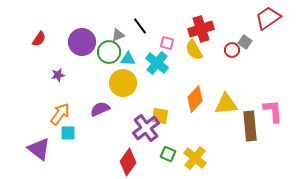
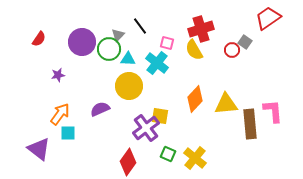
gray triangle: rotated 24 degrees counterclockwise
green circle: moved 3 px up
yellow circle: moved 6 px right, 3 px down
brown rectangle: moved 2 px up
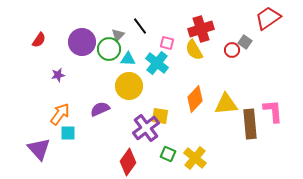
red semicircle: moved 1 px down
purple triangle: rotated 10 degrees clockwise
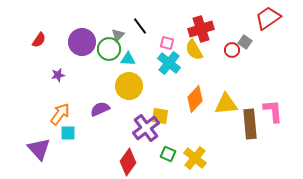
cyan cross: moved 12 px right
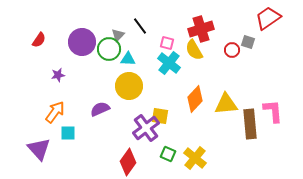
gray square: moved 3 px right; rotated 16 degrees counterclockwise
orange arrow: moved 5 px left, 2 px up
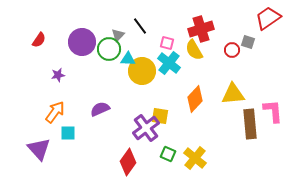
yellow circle: moved 13 px right, 15 px up
yellow triangle: moved 7 px right, 10 px up
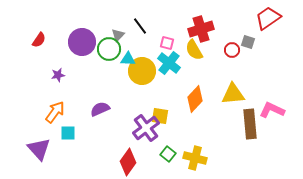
pink L-shape: moved 1 px left, 1 px up; rotated 60 degrees counterclockwise
green square: rotated 14 degrees clockwise
yellow cross: rotated 25 degrees counterclockwise
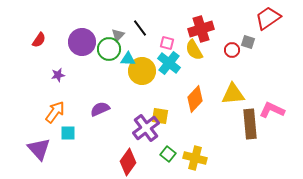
black line: moved 2 px down
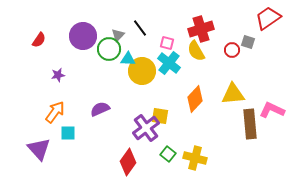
purple circle: moved 1 px right, 6 px up
yellow semicircle: moved 2 px right, 1 px down
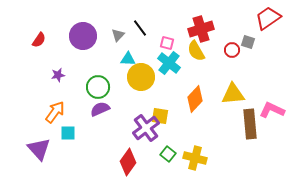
green circle: moved 11 px left, 38 px down
yellow circle: moved 1 px left, 6 px down
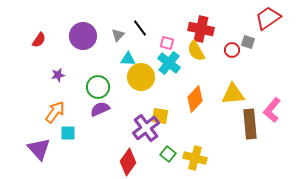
red cross: rotated 30 degrees clockwise
pink L-shape: rotated 75 degrees counterclockwise
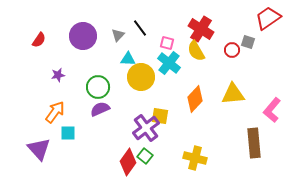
red cross: rotated 20 degrees clockwise
brown rectangle: moved 4 px right, 19 px down
green square: moved 23 px left, 2 px down
